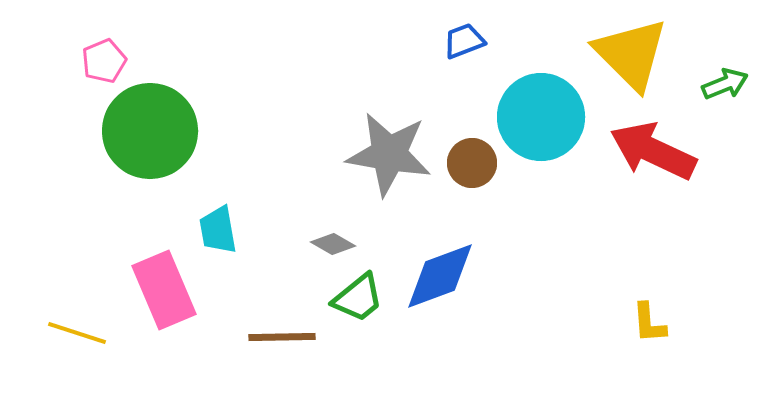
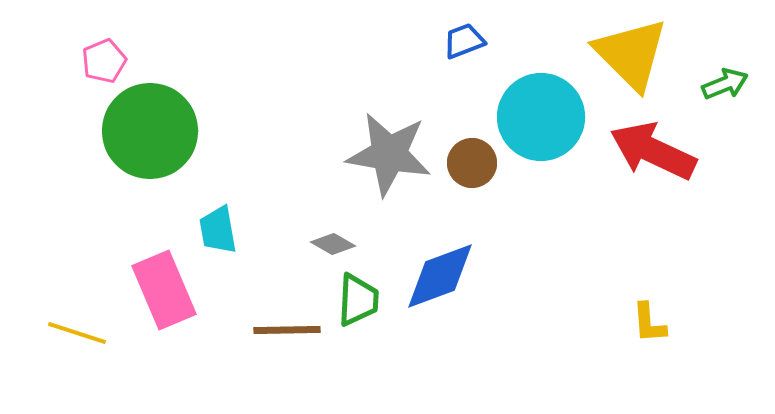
green trapezoid: moved 2 px down; rotated 48 degrees counterclockwise
brown line: moved 5 px right, 7 px up
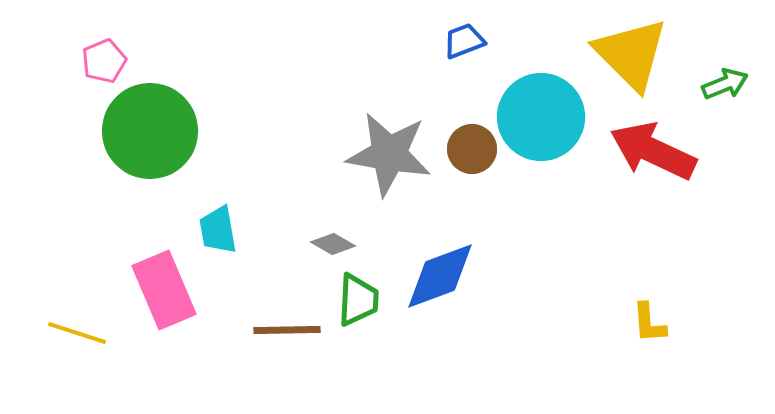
brown circle: moved 14 px up
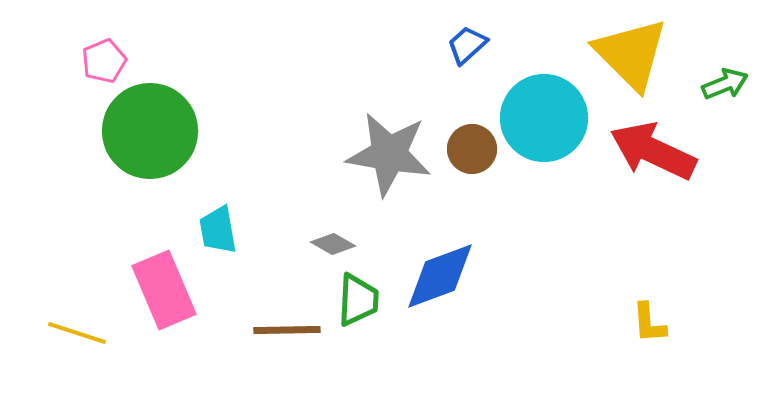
blue trapezoid: moved 3 px right, 4 px down; rotated 21 degrees counterclockwise
cyan circle: moved 3 px right, 1 px down
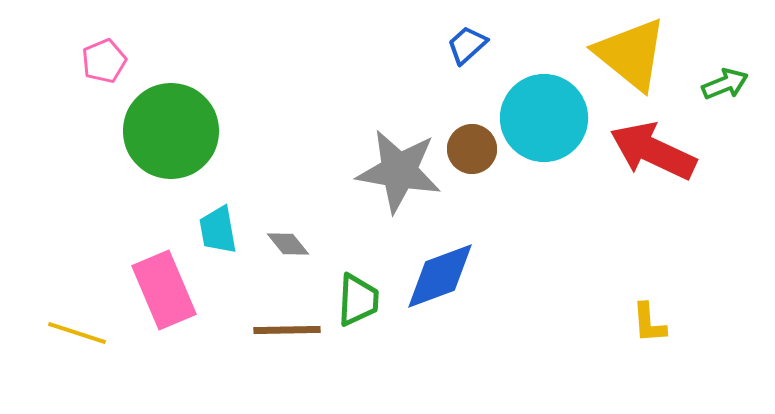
yellow triangle: rotated 6 degrees counterclockwise
green circle: moved 21 px right
gray star: moved 10 px right, 17 px down
gray diamond: moved 45 px left; rotated 21 degrees clockwise
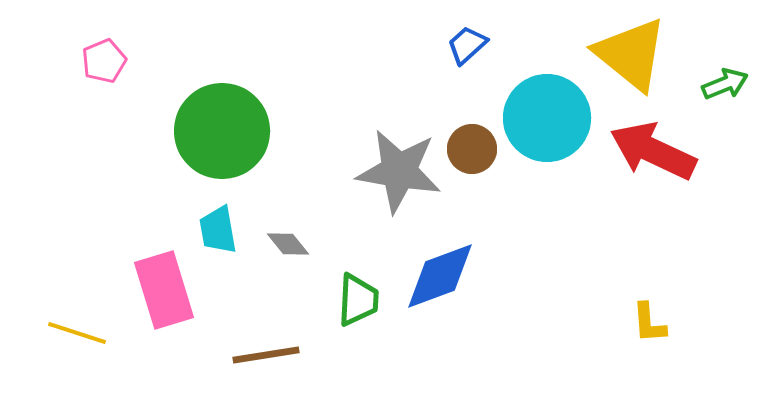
cyan circle: moved 3 px right
green circle: moved 51 px right
pink rectangle: rotated 6 degrees clockwise
brown line: moved 21 px left, 25 px down; rotated 8 degrees counterclockwise
